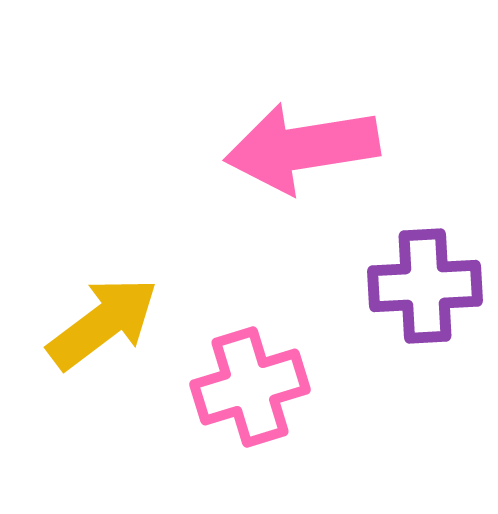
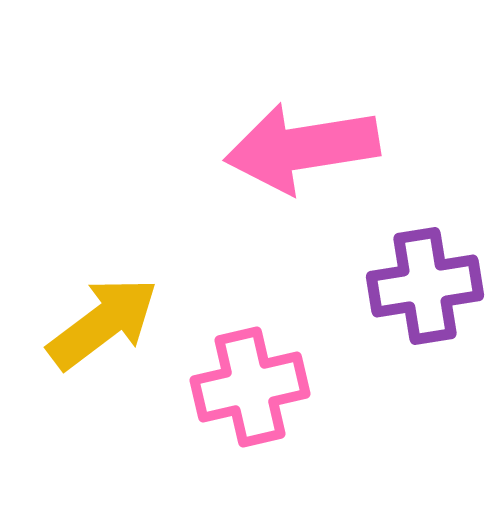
purple cross: rotated 6 degrees counterclockwise
pink cross: rotated 4 degrees clockwise
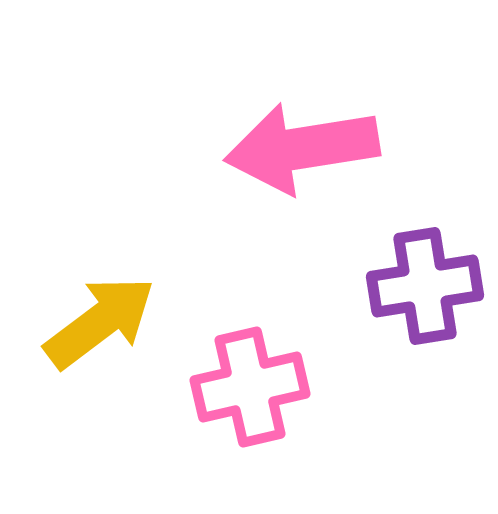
yellow arrow: moved 3 px left, 1 px up
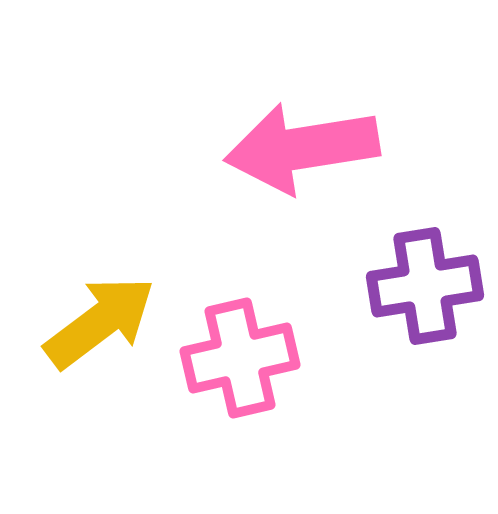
pink cross: moved 10 px left, 29 px up
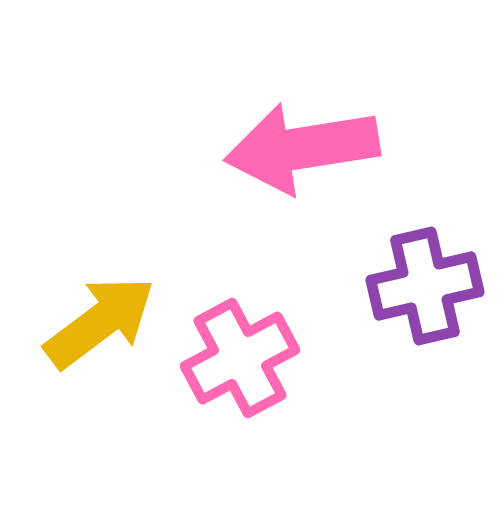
purple cross: rotated 4 degrees counterclockwise
pink cross: rotated 15 degrees counterclockwise
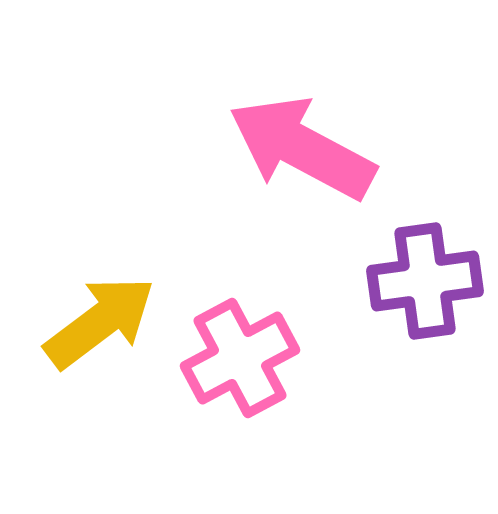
pink arrow: rotated 37 degrees clockwise
purple cross: moved 5 px up; rotated 5 degrees clockwise
